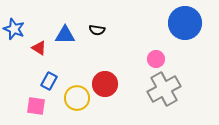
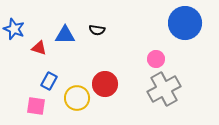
red triangle: rotated 14 degrees counterclockwise
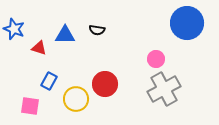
blue circle: moved 2 px right
yellow circle: moved 1 px left, 1 px down
pink square: moved 6 px left
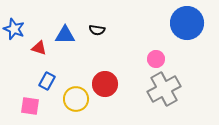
blue rectangle: moved 2 px left
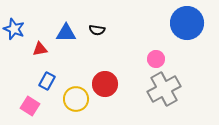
blue triangle: moved 1 px right, 2 px up
red triangle: moved 1 px right, 1 px down; rotated 28 degrees counterclockwise
pink square: rotated 24 degrees clockwise
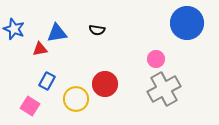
blue triangle: moved 9 px left; rotated 10 degrees counterclockwise
